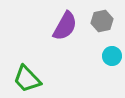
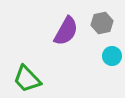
gray hexagon: moved 2 px down
purple semicircle: moved 1 px right, 5 px down
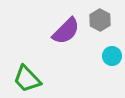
gray hexagon: moved 2 px left, 3 px up; rotated 20 degrees counterclockwise
purple semicircle: rotated 16 degrees clockwise
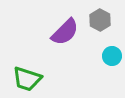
purple semicircle: moved 1 px left, 1 px down
green trapezoid: rotated 28 degrees counterclockwise
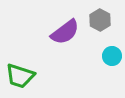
purple semicircle: rotated 8 degrees clockwise
green trapezoid: moved 7 px left, 3 px up
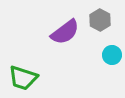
cyan circle: moved 1 px up
green trapezoid: moved 3 px right, 2 px down
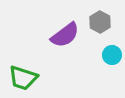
gray hexagon: moved 2 px down
purple semicircle: moved 3 px down
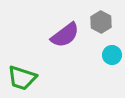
gray hexagon: moved 1 px right
green trapezoid: moved 1 px left
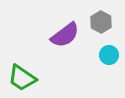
cyan circle: moved 3 px left
green trapezoid: rotated 16 degrees clockwise
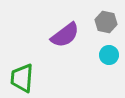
gray hexagon: moved 5 px right; rotated 15 degrees counterclockwise
green trapezoid: rotated 60 degrees clockwise
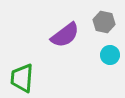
gray hexagon: moved 2 px left
cyan circle: moved 1 px right
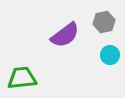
gray hexagon: rotated 25 degrees counterclockwise
green trapezoid: rotated 80 degrees clockwise
